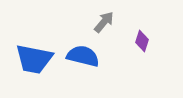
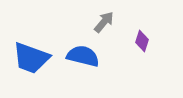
blue trapezoid: moved 3 px left, 1 px up; rotated 9 degrees clockwise
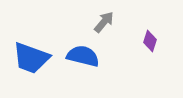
purple diamond: moved 8 px right
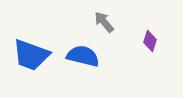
gray arrow: rotated 80 degrees counterclockwise
blue trapezoid: moved 3 px up
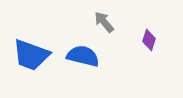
purple diamond: moved 1 px left, 1 px up
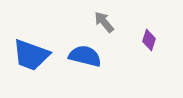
blue semicircle: moved 2 px right
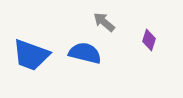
gray arrow: rotated 10 degrees counterclockwise
blue semicircle: moved 3 px up
